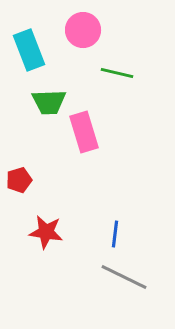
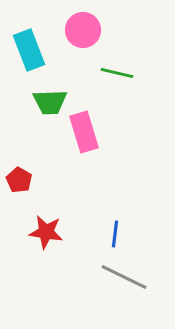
green trapezoid: moved 1 px right
red pentagon: rotated 25 degrees counterclockwise
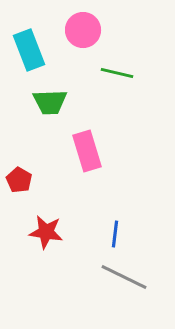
pink rectangle: moved 3 px right, 19 px down
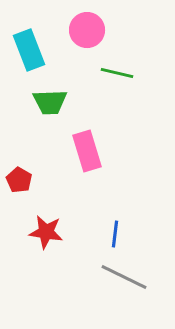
pink circle: moved 4 px right
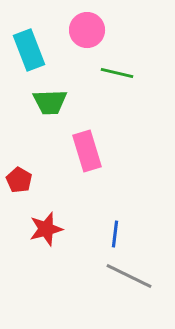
red star: moved 3 px up; rotated 24 degrees counterclockwise
gray line: moved 5 px right, 1 px up
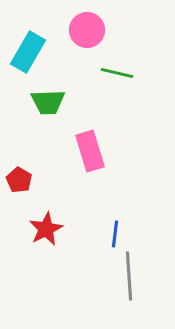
cyan rectangle: moved 1 px left, 2 px down; rotated 51 degrees clockwise
green trapezoid: moved 2 px left
pink rectangle: moved 3 px right
red star: rotated 12 degrees counterclockwise
gray line: rotated 60 degrees clockwise
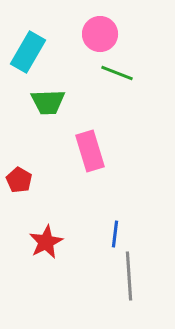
pink circle: moved 13 px right, 4 px down
green line: rotated 8 degrees clockwise
red star: moved 13 px down
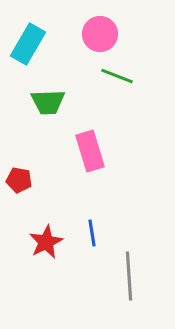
cyan rectangle: moved 8 px up
green line: moved 3 px down
red pentagon: rotated 20 degrees counterclockwise
blue line: moved 23 px left, 1 px up; rotated 16 degrees counterclockwise
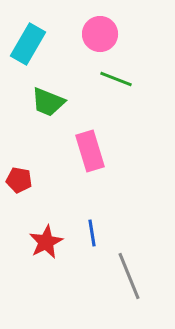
green line: moved 1 px left, 3 px down
green trapezoid: rotated 24 degrees clockwise
gray line: rotated 18 degrees counterclockwise
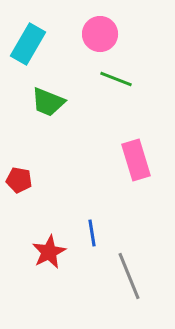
pink rectangle: moved 46 px right, 9 px down
red star: moved 3 px right, 10 px down
